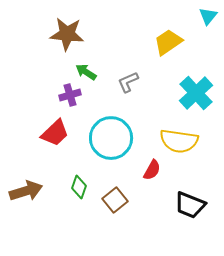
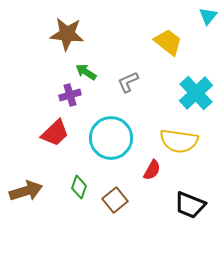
yellow trapezoid: rotated 72 degrees clockwise
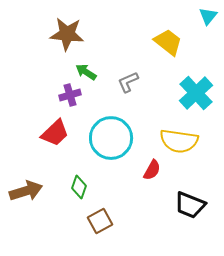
brown square: moved 15 px left, 21 px down; rotated 10 degrees clockwise
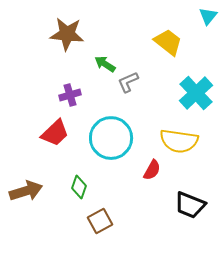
green arrow: moved 19 px right, 8 px up
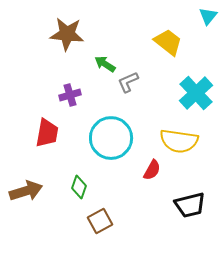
red trapezoid: moved 8 px left; rotated 36 degrees counterclockwise
black trapezoid: rotated 36 degrees counterclockwise
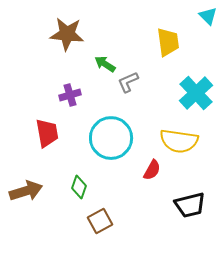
cyan triangle: rotated 24 degrees counterclockwise
yellow trapezoid: rotated 44 degrees clockwise
red trapezoid: rotated 20 degrees counterclockwise
